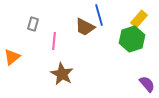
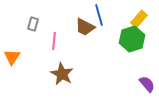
orange triangle: rotated 18 degrees counterclockwise
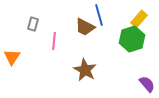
brown star: moved 23 px right, 4 px up
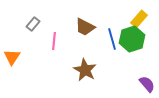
blue line: moved 13 px right, 24 px down
gray rectangle: rotated 24 degrees clockwise
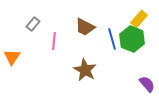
green hexagon: rotated 20 degrees counterclockwise
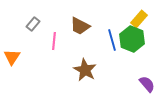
brown trapezoid: moved 5 px left, 1 px up
blue line: moved 1 px down
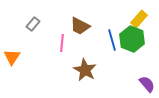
pink line: moved 8 px right, 2 px down
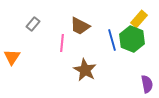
purple semicircle: rotated 30 degrees clockwise
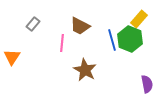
green hexagon: moved 2 px left
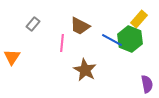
blue line: rotated 45 degrees counterclockwise
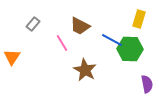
yellow rectangle: rotated 24 degrees counterclockwise
green hexagon: moved 10 px down; rotated 20 degrees counterclockwise
pink line: rotated 36 degrees counterclockwise
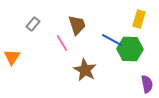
brown trapezoid: moved 3 px left, 1 px up; rotated 135 degrees counterclockwise
